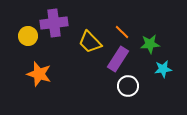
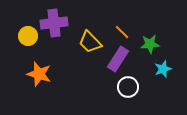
cyan star: rotated 12 degrees counterclockwise
white circle: moved 1 px down
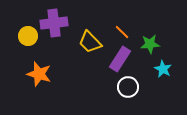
purple rectangle: moved 2 px right
cyan star: rotated 24 degrees counterclockwise
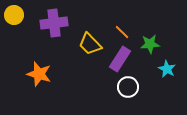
yellow circle: moved 14 px left, 21 px up
yellow trapezoid: moved 2 px down
cyan star: moved 4 px right
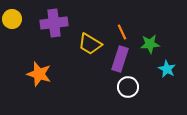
yellow circle: moved 2 px left, 4 px down
orange line: rotated 21 degrees clockwise
yellow trapezoid: rotated 15 degrees counterclockwise
purple rectangle: rotated 15 degrees counterclockwise
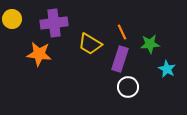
orange star: moved 20 px up; rotated 10 degrees counterclockwise
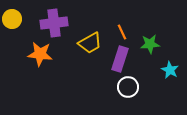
yellow trapezoid: moved 1 px up; rotated 60 degrees counterclockwise
orange star: moved 1 px right
cyan star: moved 3 px right, 1 px down
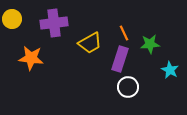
orange line: moved 2 px right, 1 px down
orange star: moved 9 px left, 4 px down
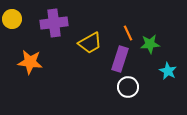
orange line: moved 4 px right
orange star: moved 1 px left, 4 px down
cyan star: moved 2 px left, 1 px down
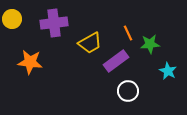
purple rectangle: moved 4 px left, 2 px down; rotated 35 degrees clockwise
white circle: moved 4 px down
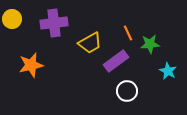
orange star: moved 1 px right, 3 px down; rotated 20 degrees counterclockwise
white circle: moved 1 px left
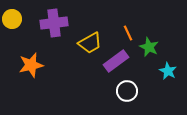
green star: moved 1 px left, 3 px down; rotated 30 degrees clockwise
